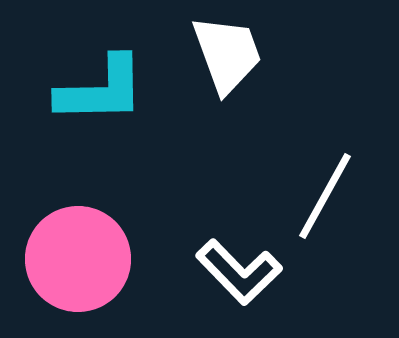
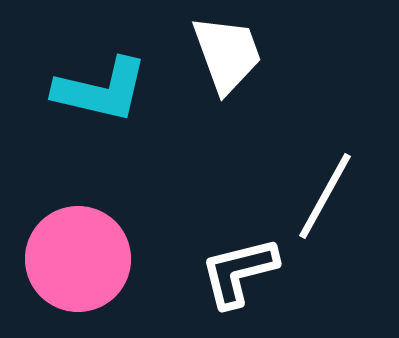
cyan L-shape: rotated 14 degrees clockwise
white L-shape: rotated 120 degrees clockwise
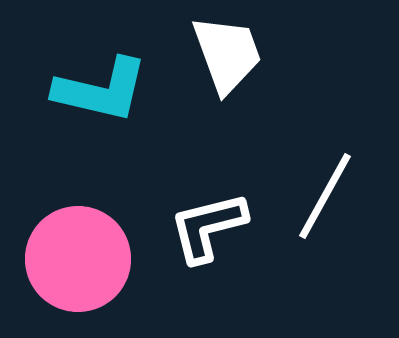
white L-shape: moved 31 px left, 45 px up
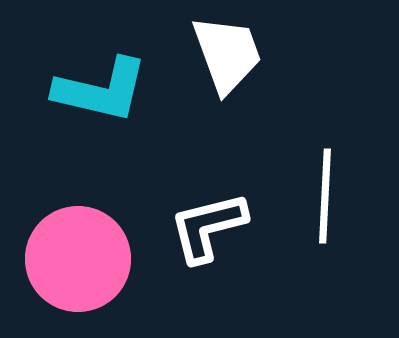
white line: rotated 26 degrees counterclockwise
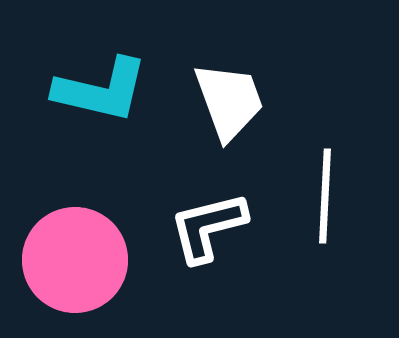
white trapezoid: moved 2 px right, 47 px down
pink circle: moved 3 px left, 1 px down
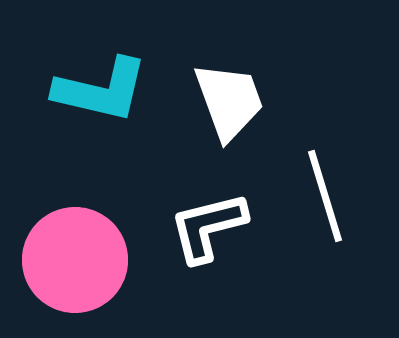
white line: rotated 20 degrees counterclockwise
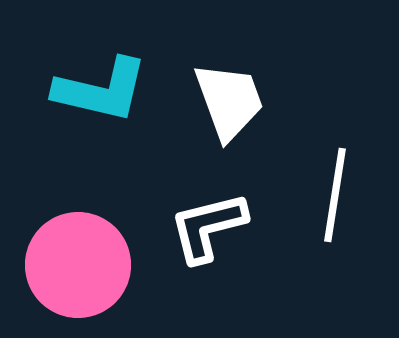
white line: moved 10 px right, 1 px up; rotated 26 degrees clockwise
pink circle: moved 3 px right, 5 px down
